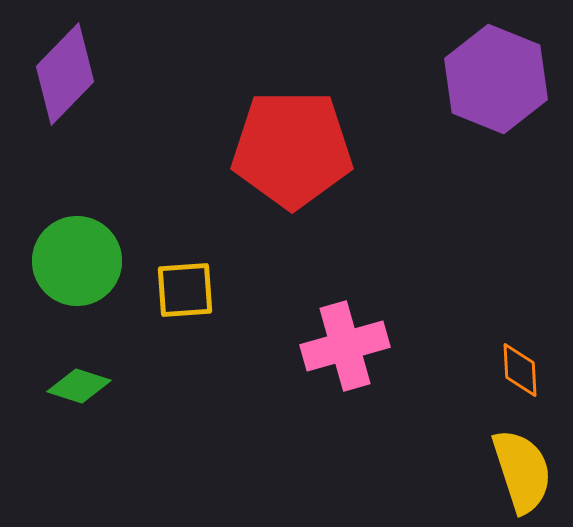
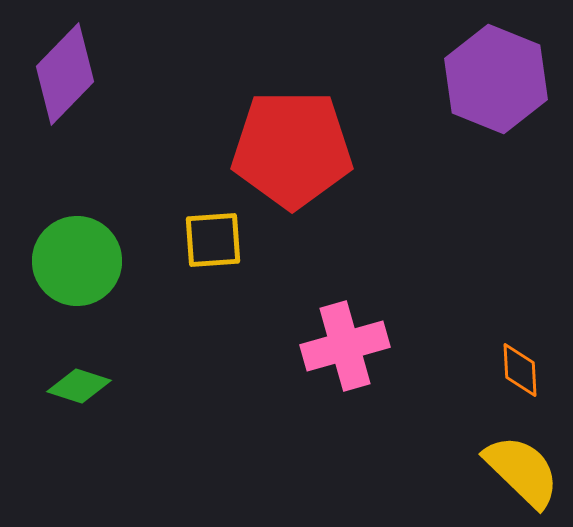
yellow square: moved 28 px right, 50 px up
yellow semicircle: rotated 28 degrees counterclockwise
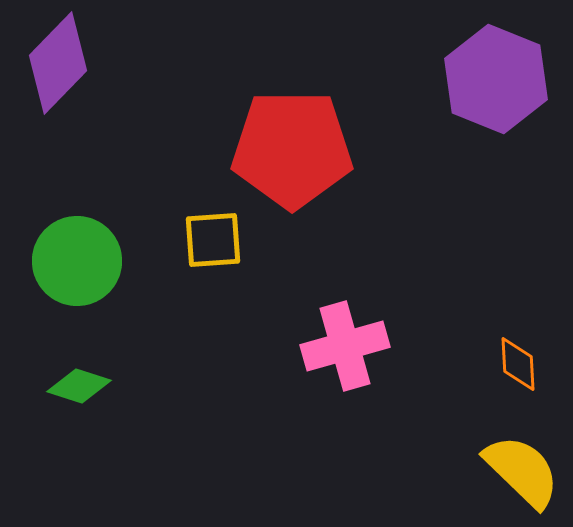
purple diamond: moved 7 px left, 11 px up
orange diamond: moved 2 px left, 6 px up
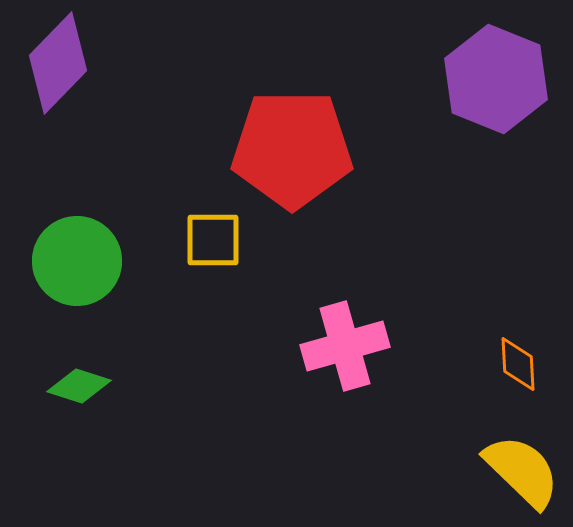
yellow square: rotated 4 degrees clockwise
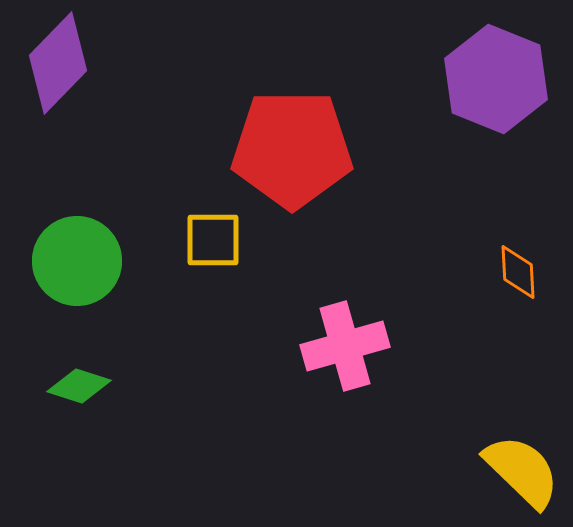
orange diamond: moved 92 px up
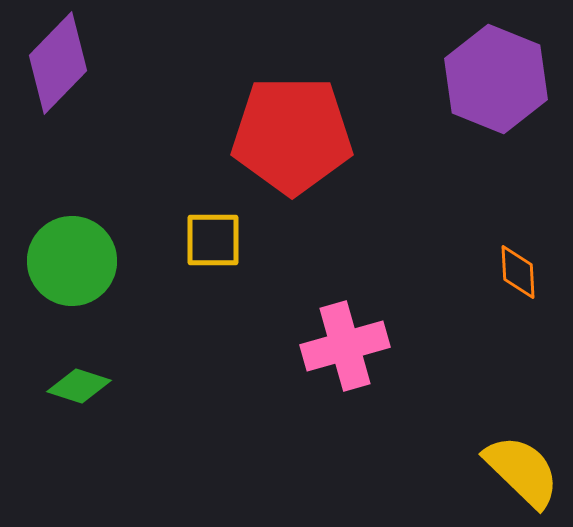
red pentagon: moved 14 px up
green circle: moved 5 px left
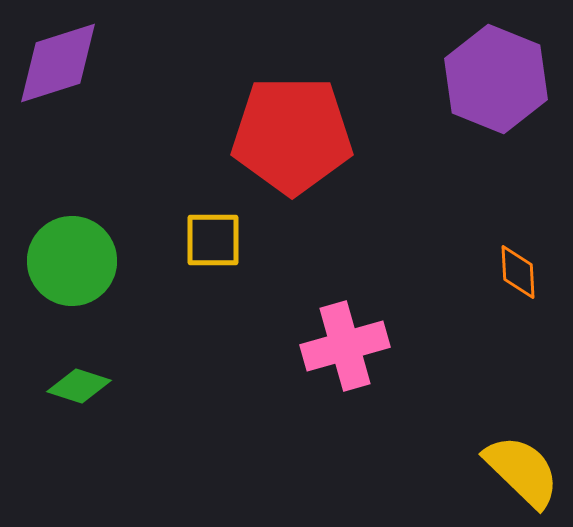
purple diamond: rotated 28 degrees clockwise
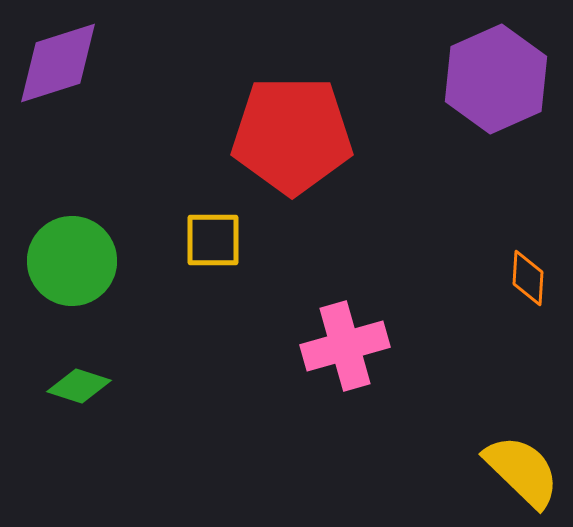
purple hexagon: rotated 14 degrees clockwise
orange diamond: moved 10 px right, 6 px down; rotated 6 degrees clockwise
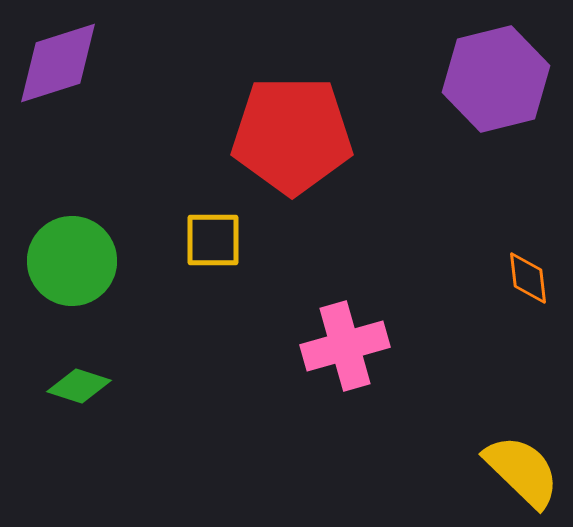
purple hexagon: rotated 10 degrees clockwise
orange diamond: rotated 10 degrees counterclockwise
